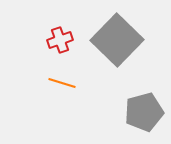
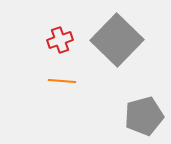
orange line: moved 2 px up; rotated 12 degrees counterclockwise
gray pentagon: moved 4 px down
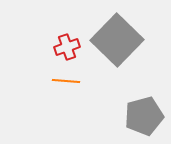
red cross: moved 7 px right, 7 px down
orange line: moved 4 px right
